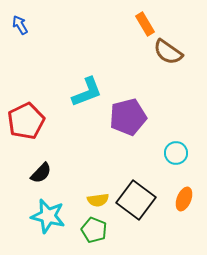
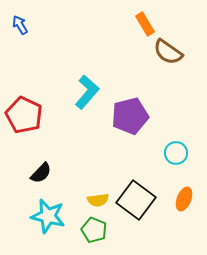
cyan L-shape: rotated 28 degrees counterclockwise
purple pentagon: moved 2 px right, 1 px up
red pentagon: moved 2 px left, 6 px up; rotated 21 degrees counterclockwise
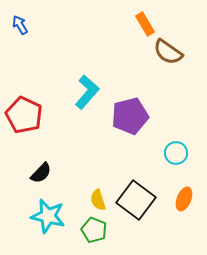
yellow semicircle: rotated 80 degrees clockwise
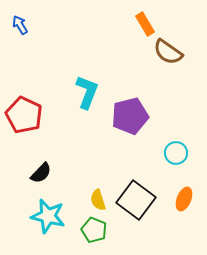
cyan L-shape: rotated 20 degrees counterclockwise
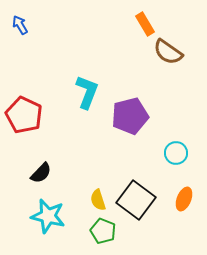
green pentagon: moved 9 px right, 1 px down
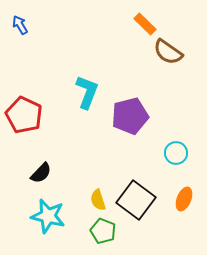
orange rectangle: rotated 15 degrees counterclockwise
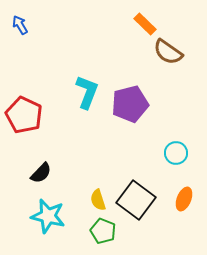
purple pentagon: moved 12 px up
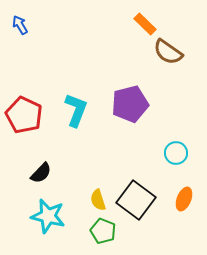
cyan L-shape: moved 11 px left, 18 px down
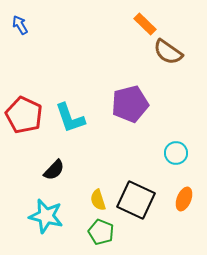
cyan L-shape: moved 6 px left, 8 px down; rotated 140 degrees clockwise
black semicircle: moved 13 px right, 3 px up
black square: rotated 12 degrees counterclockwise
cyan star: moved 2 px left
green pentagon: moved 2 px left, 1 px down
